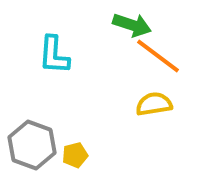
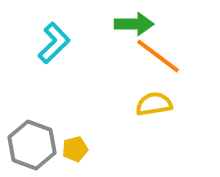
green arrow: moved 2 px right, 1 px up; rotated 18 degrees counterclockwise
cyan L-shape: moved 12 px up; rotated 138 degrees counterclockwise
yellow pentagon: moved 6 px up
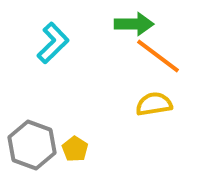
cyan L-shape: moved 1 px left
yellow pentagon: rotated 25 degrees counterclockwise
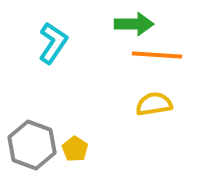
cyan L-shape: rotated 12 degrees counterclockwise
orange line: moved 1 px left, 1 px up; rotated 33 degrees counterclockwise
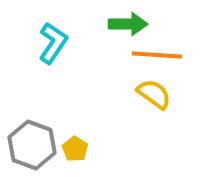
green arrow: moved 6 px left
yellow semicircle: moved 10 px up; rotated 45 degrees clockwise
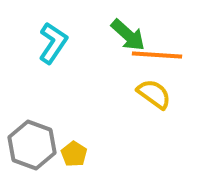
green arrow: moved 11 px down; rotated 42 degrees clockwise
yellow pentagon: moved 1 px left, 5 px down
